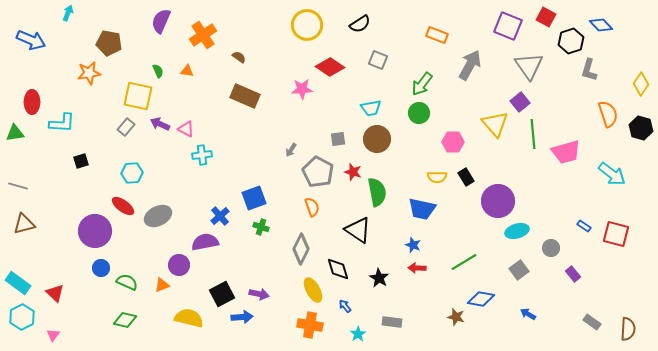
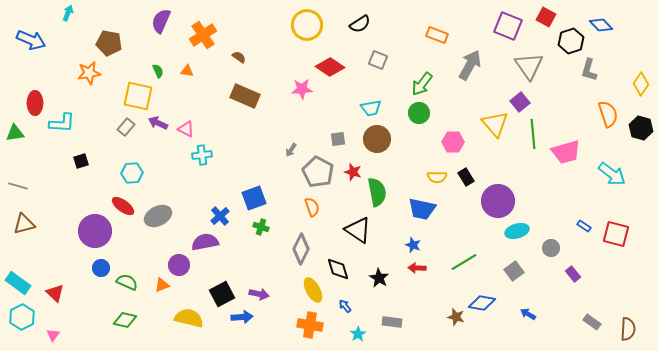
red ellipse at (32, 102): moved 3 px right, 1 px down
purple arrow at (160, 124): moved 2 px left, 1 px up
gray square at (519, 270): moved 5 px left, 1 px down
blue diamond at (481, 299): moved 1 px right, 4 px down
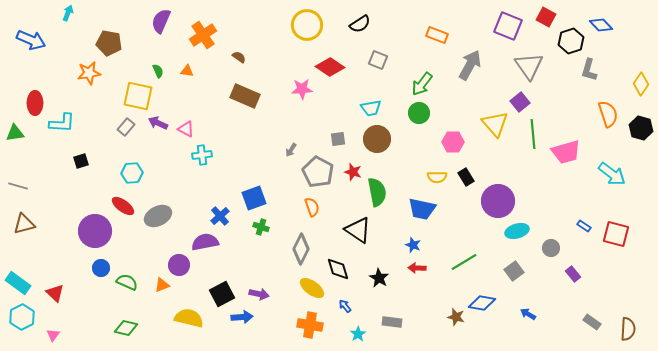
yellow ellipse at (313, 290): moved 1 px left, 2 px up; rotated 25 degrees counterclockwise
green diamond at (125, 320): moved 1 px right, 8 px down
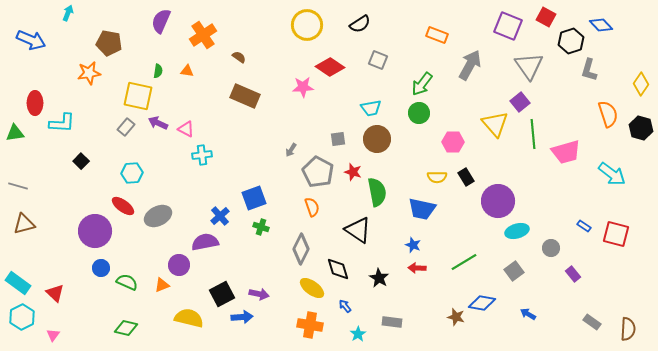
green semicircle at (158, 71): rotated 32 degrees clockwise
pink star at (302, 89): moved 1 px right, 2 px up
black square at (81, 161): rotated 28 degrees counterclockwise
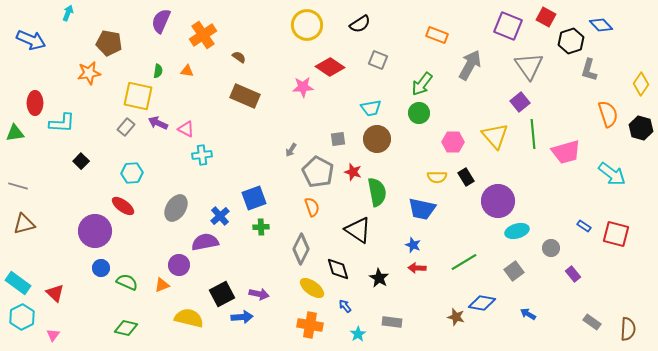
yellow triangle at (495, 124): moved 12 px down
gray ellipse at (158, 216): moved 18 px right, 8 px up; rotated 32 degrees counterclockwise
green cross at (261, 227): rotated 21 degrees counterclockwise
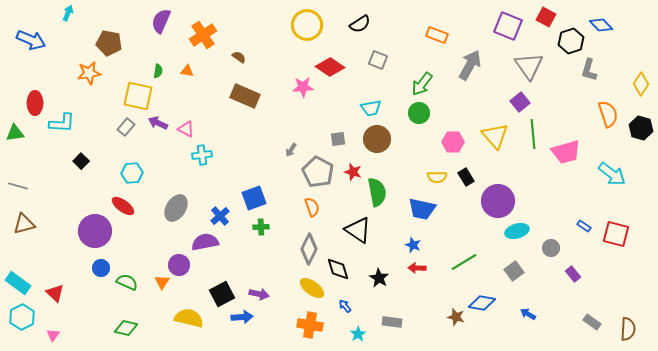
gray diamond at (301, 249): moved 8 px right
orange triangle at (162, 285): moved 3 px up; rotated 35 degrees counterclockwise
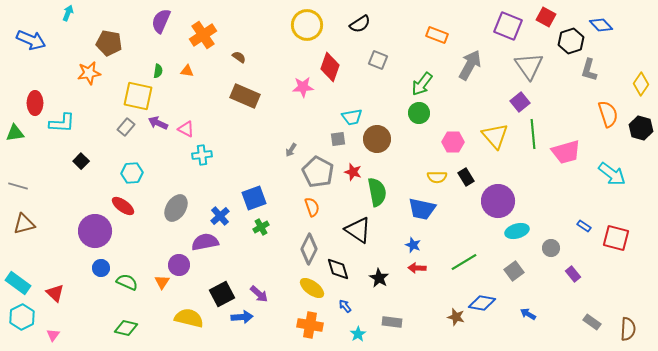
red diamond at (330, 67): rotated 76 degrees clockwise
cyan trapezoid at (371, 108): moved 19 px left, 9 px down
green cross at (261, 227): rotated 28 degrees counterclockwise
red square at (616, 234): moved 4 px down
purple arrow at (259, 294): rotated 30 degrees clockwise
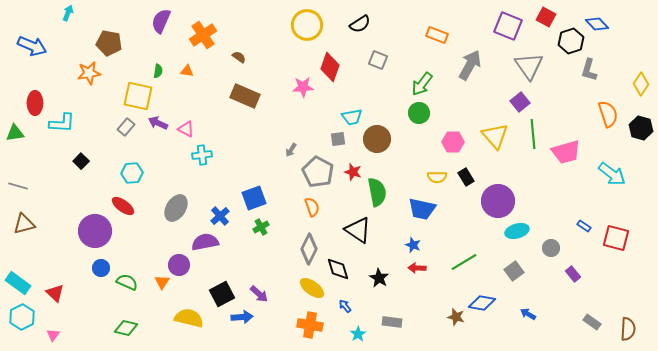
blue diamond at (601, 25): moved 4 px left, 1 px up
blue arrow at (31, 40): moved 1 px right, 6 px down
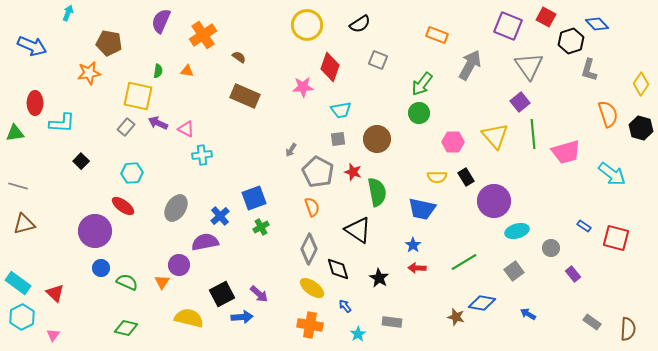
cyan trapezoid at (352, 117): moved 11 px left, 7 px up
purple circle at (498, 201): moved 4 px left
blue star at (413, 245): rotated 14 degrees clockwise
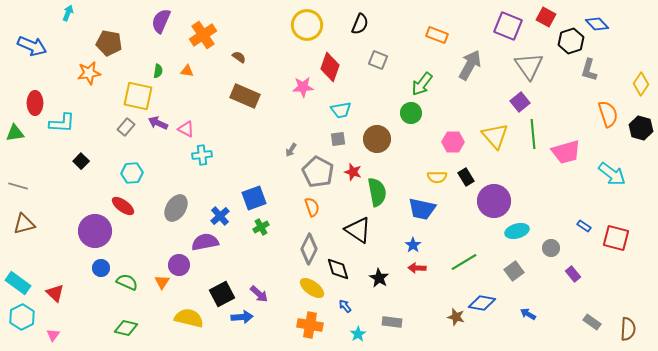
black semicircle at (360, 24): rotated 35 degrees counterclockwise
green circle at (419, 113): moved 8 px left
